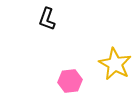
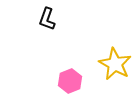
pink hexagon: rotated 15 degrees counterclockwise
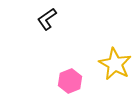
black L-shape: rotated 35 degrees clockwise
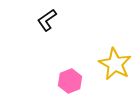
black L-shape: moved 1 px down
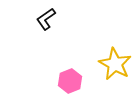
black L-shape: moved 1 px left, 1 px up
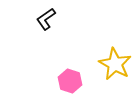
pink hexagon: rotated 20 degrees counterclockwise
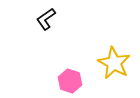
yellow star: moved 1 px left, 1 px up
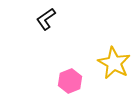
pink hexagon: rotated 20 degrees clockwise
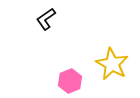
yellow star: moved 2 px left, 1 px down
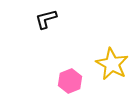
black L-shape: rotated 20 degrees clockwise
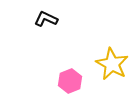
black L-shape: rotated 40 degrees clockwise
